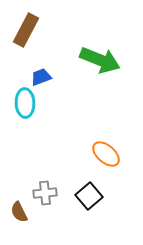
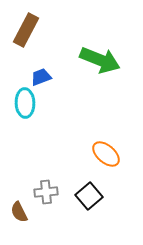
gray cross: moved 1 px right, 1 px up
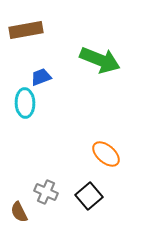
brown rectangle: rotated 52 degrees clockwise
gray cross: rotated 30 degrees clockwise
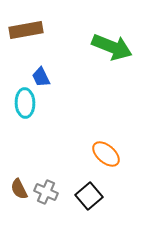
green arrow: moved 12 px right, 13 px up
blue trapezoid: rotated 95 degrees counterclockwise
brown semicircle: moved 23 px up
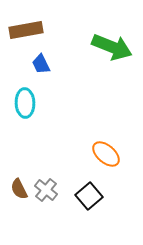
blue trapezoid: moved 13 px up
gray cross: moved 2 px up; rotated 15 degrees clockwise
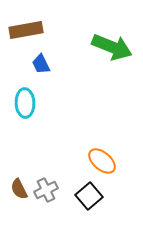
orange ellipse: moved 4 px left, 7 px down
gray cross: rotated 25 degrees clockwise
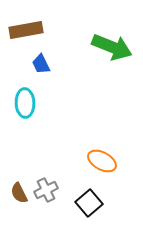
orange ellipse: rotated 12 degrees counterclockwise
brown semicircle: moved 4 px down
black square: moved 7 px down
